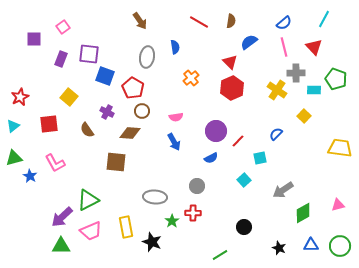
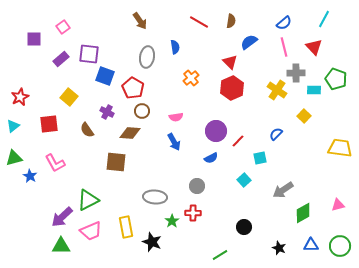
purple rectangle at (61, 59): rotated 28 degrees clockwise
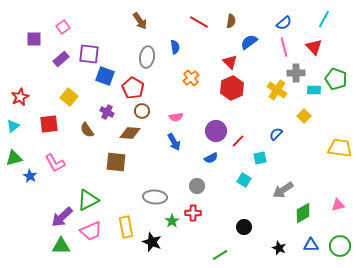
cyan square at (244, 180): rotated 16 degrees counterclockwise
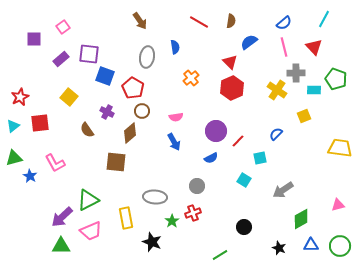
yellow square at (304, 116): rotated 24 degrees clockwise
red square at (49, 124): moved 9 px left, 1 px up
brown diamond at (130, 133): rotated 45 degrees counterclockwise
red cross at (193, 213): rotated 21 degrees counterclockwise
green diamond at (303, 213): moved 2 px left, 6 px down
yellow rectangle at (126, 227): moved 9 px up
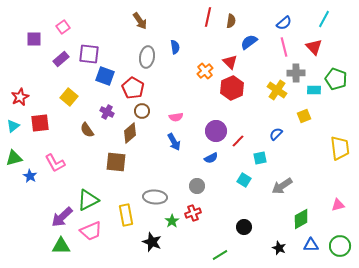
red line at (199, 22): moved 9 px right, 5 px up; rotated 72 degrees clockwise
orange cross at (191, 78): moved 14 px right, 7 px up
yellow trapezoid at (340, 148): rotated 75 degrees clockwise
gray arrow at (283, 190): moved 1 px left, 4 px up
yellow rectangle at (126, 218): moved 3 px up
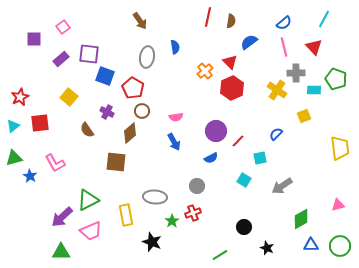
green triangle at (61, 246): moved 6 px down
black star at (279, 248): moved 12 px left
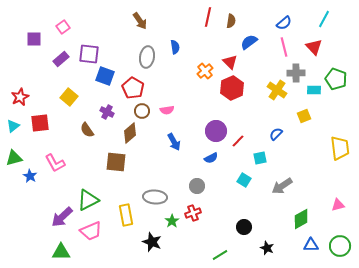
pink semicircle at (176, 117): moved 9 px left, 7 px up
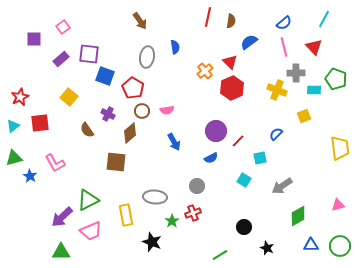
yellow cross at (277, 90): rotated 12 degrees counterclockwise
purple cross at (107, 112): moved 1 px right, 2 px down
green diamond at (301, 219): moved 3 px left, 3 px up
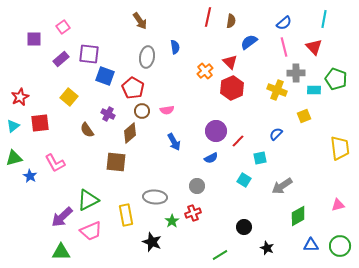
cyan line at (324, 19): rotated 18 degrees counterclockwise
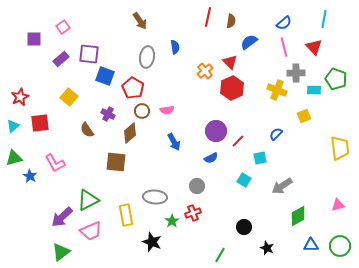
green triangle at (61, 252): rotated 36 degrees counterclockwise
green line at (220, 255): rotated 28 degrees counterclockwise
